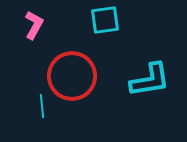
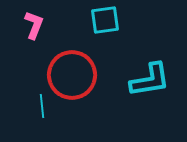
pink L-shape: rotated 8 degrees counterclockwise
red circle: moved 1 px up
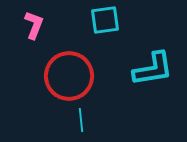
red circle: moved 3 px left, 1 px down
cyan L-shape: moved 3 px right, 11 px up
cyan line: moved 39 px right, 14 px down
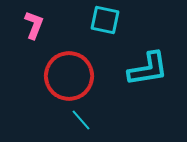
cyan square: rotated 20 degrees clockwise
cyan L-shape: moved 5 px left
cyan line: rotated 35 degrees counterclockwise
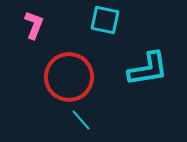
red circle: moved 1 px down
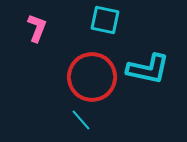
pink L-shape: moved 3 px right, 3 px down
cyan L-shape: rotated 21 degrees clockwise
red circle: moved 23 px right
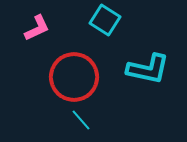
cyan square: rotated 20 degrees clockwise
pink L-shape: rotated 44 degrees clockwise
red circle: moved 18 px left
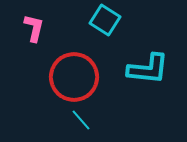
pink L-shape: moved 3 px left; rotated 52 degrees counterclockwise
cyan L-shape: rotated 6 degrees counterclockwise
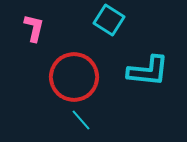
cyan square: moved 4 px right
cyan L-shape: moved 2 px down
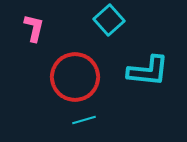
cyan square: rotated 16 degrees clockwise
red circle: moved 1 px right
cyan line: moved 3 px right; rotated 65 degrees counterclockwise
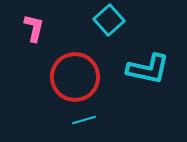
cyan L-shape: moved 2 px up; rotated 6 degrees clockwise
